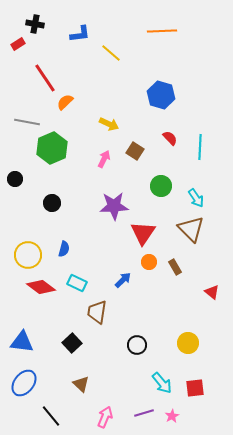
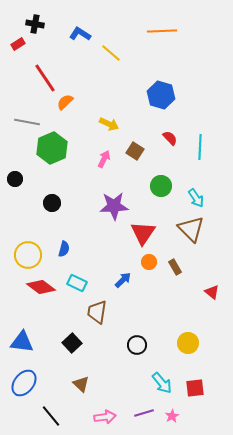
blue L-shape at (80, 34): rotated 140 degrees counterclockwise
pink arrow at (105, 417): rotated 60 degrees clockwise
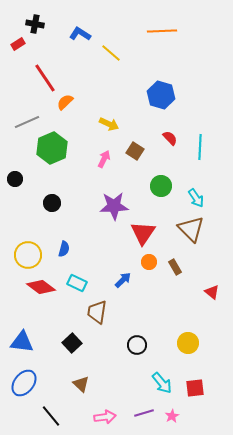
gray line at (27, 122): rotated 35 degrees counterclockwise
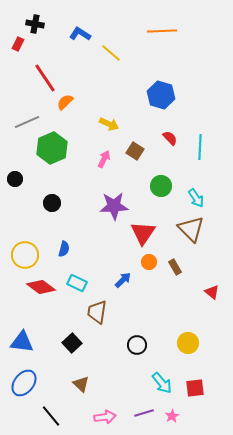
red rectangle at (18, 44): rotated 32 degrees counterclockwise
yellow circle at (28, 255): moved 3 px left
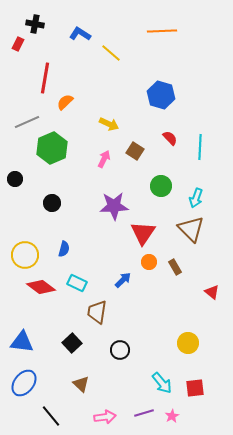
red line at (45, 78): rotated 44 degrees clockwise
cyan arrow at (196, 198): rotated 54 degrees clockwise
black circle at (137, 345): moved 17 px left, 5 px down
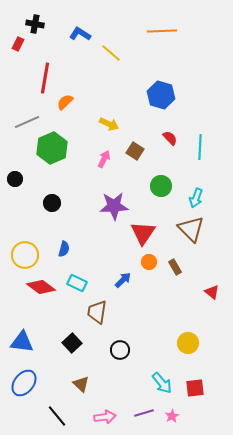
black line at (51, 416): moved 6 px right
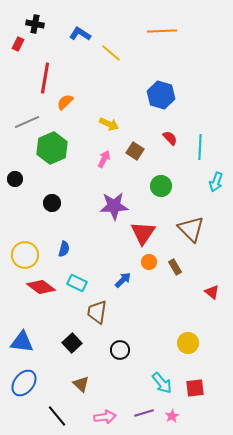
cyan arrow at (196, 198): moved 20 px right, 16 px up
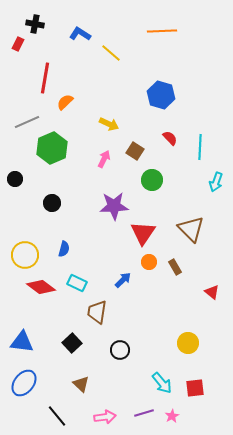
green circle at (161, 186): moved 9 px left, 6 px up
